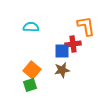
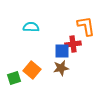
brown star: moved 1 px left, 2 px up
green square: moved 16 px left, 7 px up
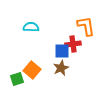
brown star: rotated 14 degrees counterclockwise
green square: moved 3 px right, 1 px down
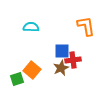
red cross: moved 16 px down
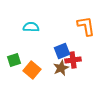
blue square: rotated 21 degrees counterclockwise
green square: moved 3 px left, 19 px up
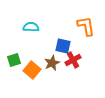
blue square: moved 1 px right, 5 px up; rotated 35 degrees clockwise
red cross: rotated 21 degrees counterclockwise
brown star: moved 9 px left, 5 px up
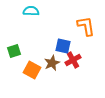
cyan semicircle: moved 16 px up
green square: moved 9 px up
orange square: rotated 12 degrees counterclockwise
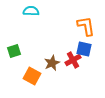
blue square: moved 21 px right, 3 px down
orange square: moved 6 px down
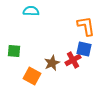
green square: rotated 24 degrees clockwise
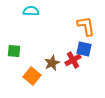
orange square: rotated 12 degrees clockwise
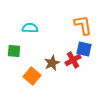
cyan semicircle: moved 1 px left, 17 px down
orange L-shape: moved 3 px left, 1 px up
